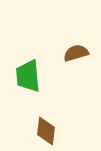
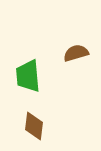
brown diamond: moved 12 px left, 5 px up
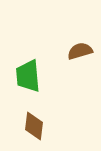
brown semicircle: moved 4 px right, 2 px up
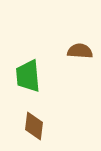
brown semicircle: rotated 20 degrees clockwise
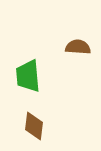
brown semicircle: moved 2 px left, 4 px up
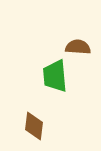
green trapezoid: moved 27 px right
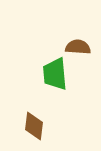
green trapezoid: moved 2 px up
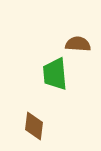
brown semicircle: moved 3 px up
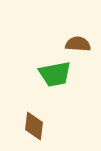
green trapezoid: rotated 96 degrees counterclockwise
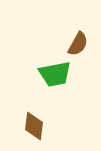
brown semicircle: rotated 115 degrees clockwise
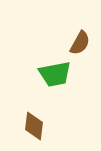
brown semicircle: moved 2 px right, 1 px up
